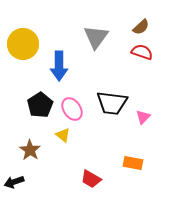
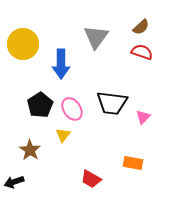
blue arrow: moved 2 px right, 2 px up
yellow triangle: rotated 28 degrees clockwise
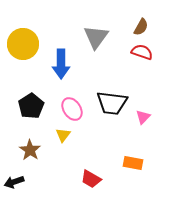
brown semicircle: rotated 18 degrees counterclockwise
black pentagon: moved 9 px left, 1 px down
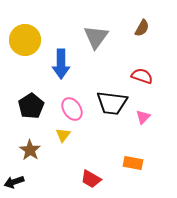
brown semicircle: moved 1 px right, 1 px down
yellow circle: moved 2 px right, 4 px up
red semicircle: moved 24 px down
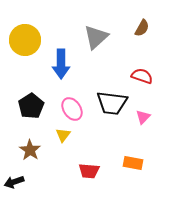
gray triangle: rotated 12 degrees clockwise
red trapezoid: moved 2 px left, 8 px up; rotated 25 degrees counterclockwise
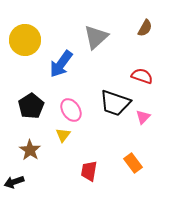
brown semicircle: moved 3 px right
blue arrow: rotated 36 degrees clockwise
black trapezoid: moved 3 px right; rotated 12 degrees clockwise
pink ellipse: moved 1 px left, 1 px down
orange rectangle: rotated 42 degrees clockwise
red trapezoid: rotated 95 degrees clockwise
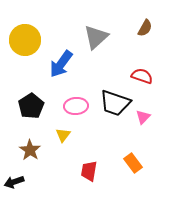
pink ellipse: moved 5 px right, 4 px up; rotated 60 degrees counterclockwise
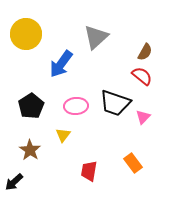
brown semicircle: moved 24 px down
yellow circle: moved 1 px right, 6 px up
red semicircle: rotated 20 degrees clockwise
black arrow: rotated 24 degrees counterclockwise
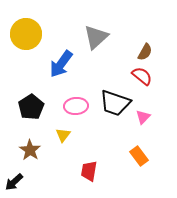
black pentagon: moved 1 px down
orange rectangle: moved 6 px right, 7 px up
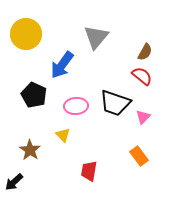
gray triangle: rotated 8 degrees counterclockwise
blue arrow: moved 1 px right, 1 px down
black pentagon: moved 3 px right, 12 px up; rotated 15 degrees counterclockwise
yellow triangle: rotated 21 degrees counterclockwise
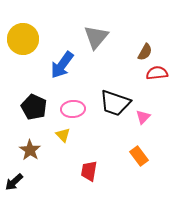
yellow circle: moved 3 px left, 5 px down
red semicircle: moved 15 px right, 3 px up; rotated 45 degrees counterclockwise
black pentagon: moved 12 px down
pink ellipse: moved 3 px left, 3 px down
